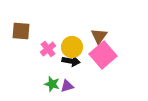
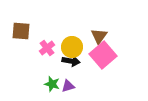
pink cross: moved 1 px left, 1 px up
purple triangle: moved 1 px right
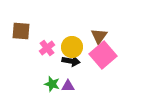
purple triangle: rotated 16 degrees clockwise
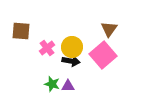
brown triangle: moved 10 px right, 7 px up
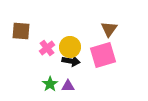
yellow circle: moved 2 px left
pink square: rotated 24 degrees clockwise
green star: moved 2 px left; rotated 21 degrees clockwise
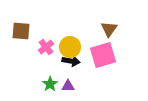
pink cross: moved 1 px left, 1 px up
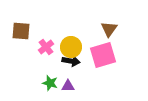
yellow circle: moved 1 px right
green star: moved 1 px up; rotated 21 degrees counterclockwise
